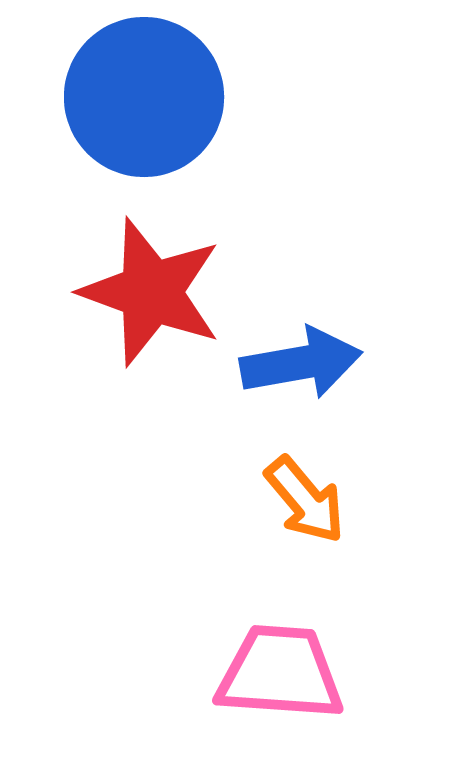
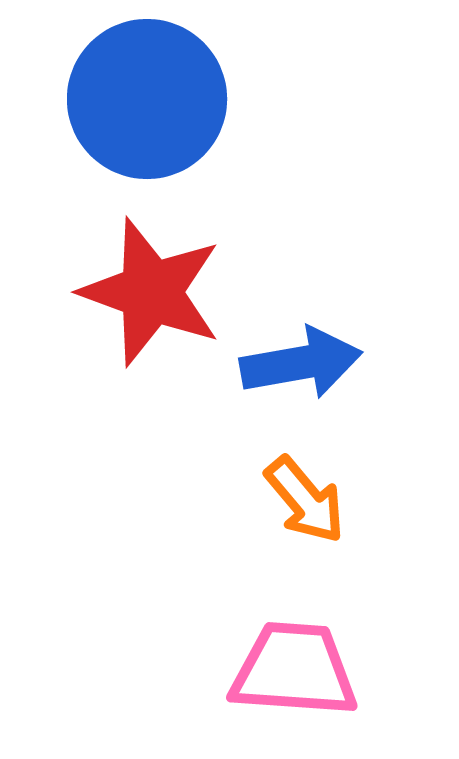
blue circle: moved 3 px right, 2 px down
pink trapezoid: moved 14 px right, 3 px up
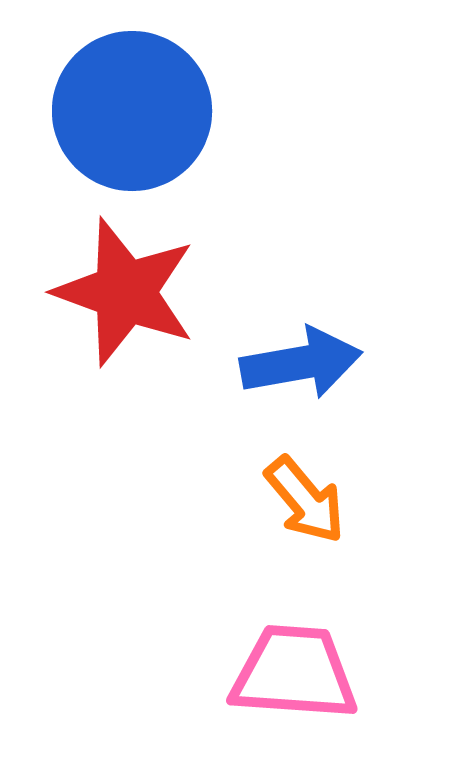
blue circle: moved 15 px left, 12 px down
red star: moved 26 px left
pink trapezoid: moved 3 px down
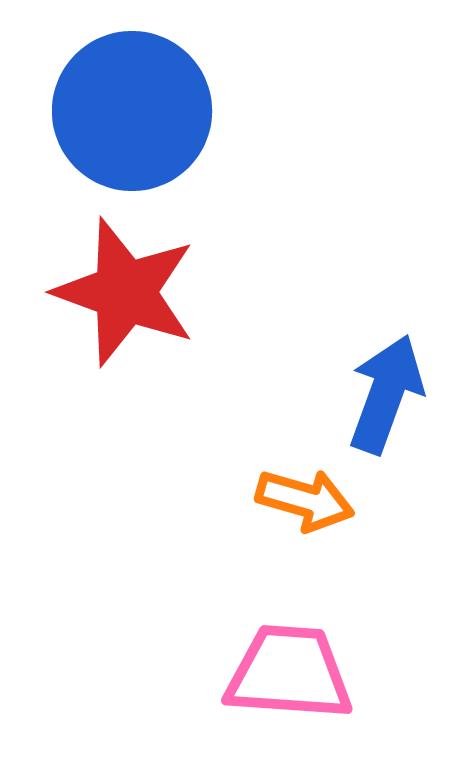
blue arrow: moved 85 px right, 31 px down; rotated 60 degrees counterclockwise
orange arrow: rotated 34 degrees counterclockwise
pink trapezoid: moved 5 px left
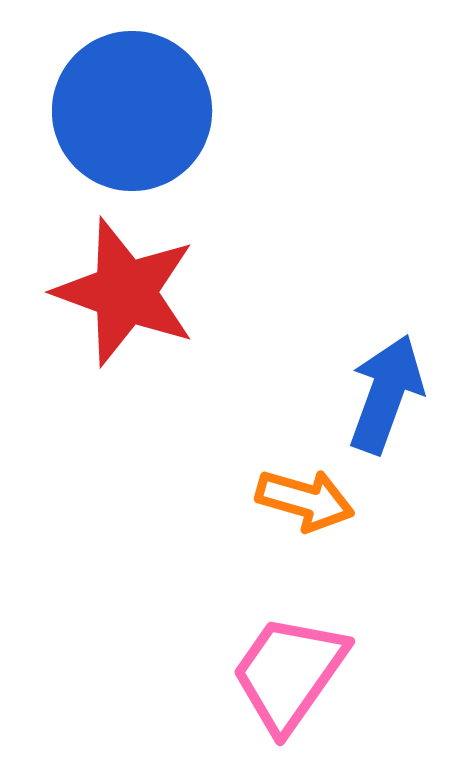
pink trapezoid: rotated 59 degrees counterclockwise
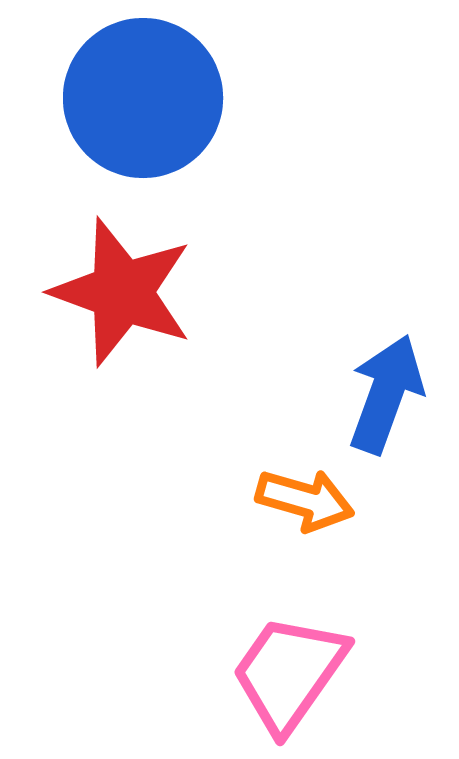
blue circle: moved 11 px right, 13 px up
red star: moved 3 px left
